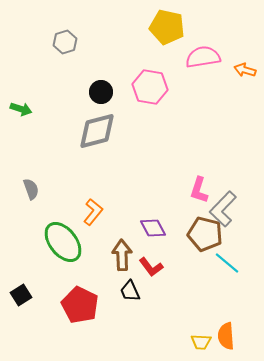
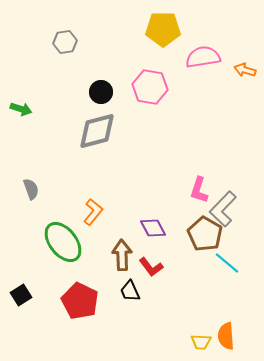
yellow pentagon: moved 4 px left, 2 px down; rotated 12 degrees counterclockwise
gray hexagon: rotated 10 degrees clockwise
brown pentagon: rotated 16 degrees clockwise
red pentagon: moved 4 px up
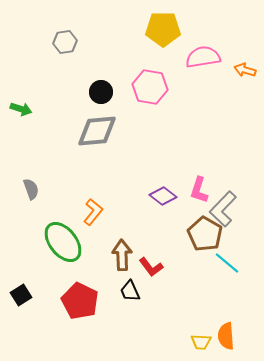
gray diamond: rotated 9 degrees clockwise
purple diamond: moved 10 px right, 32 px up; rotated 24 degrees counterclockwise
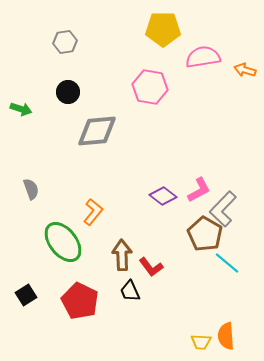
black circle: moved 33 px left
pink L-shape: rotated 136 degrees counterclockwise
black square: moved 5 px right
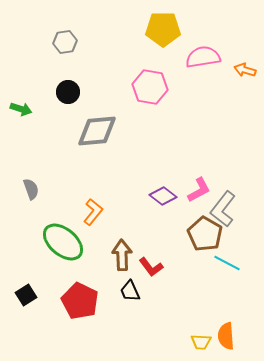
gray L-shape: rotated 6 degrees counterclockwise
green ellipse: rotated 12 degrees counterclockwise
cyan line: rotated 12 degrees counterclockwise
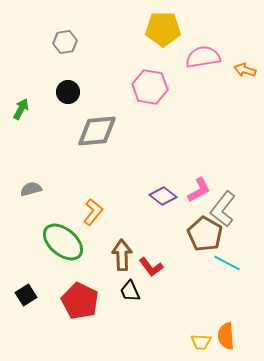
green arrow: rotated 80 degrees counterclockwise
gray semicircle: rotated 85 degrees counterclockwise
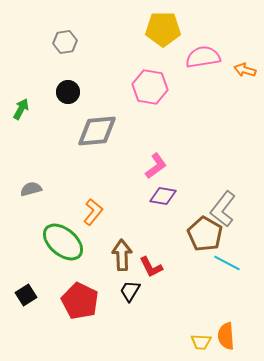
pink L-shape: moved 43 px left, 24 px up; rotated 8 degrees counterclockwise
purple diamond: rotated 28 degrees counterclockwise
red L-shape: rotated 10 degrees clockwise
black trapezoid: rotated 55 degrees clockwise
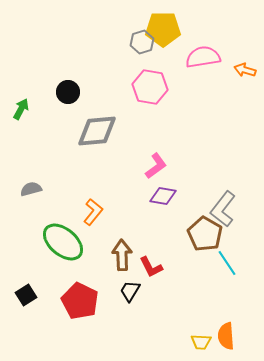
gray hexagon: moved 77 px right; rotated 10 degrees counterclockwise
cyan line: rotated 28 degrees clockwise
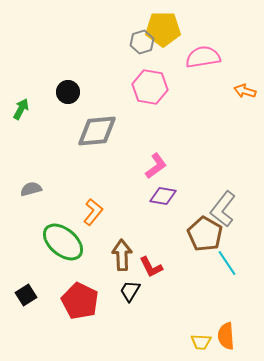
orange arrow: moved 21 px down
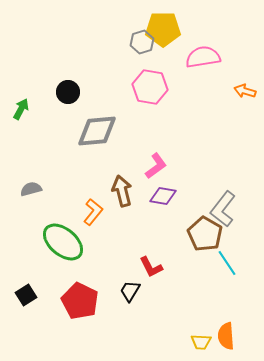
brown arrow: moved 64 px up; rotated 12 degrees counterclockwise
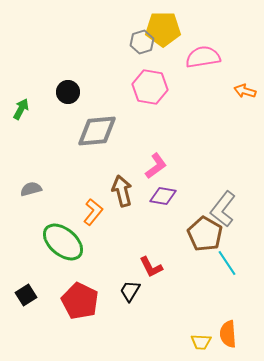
orange semicircle: moved 2 px right, 2 px up
